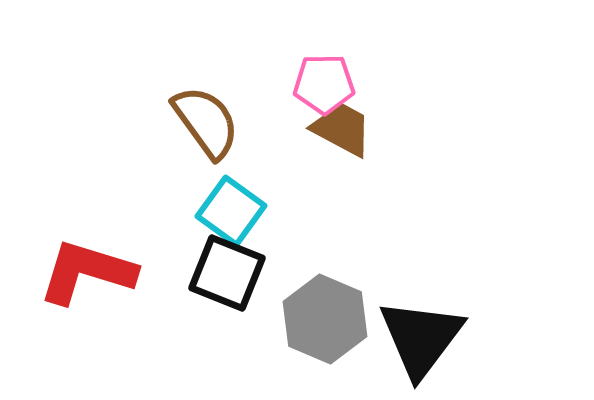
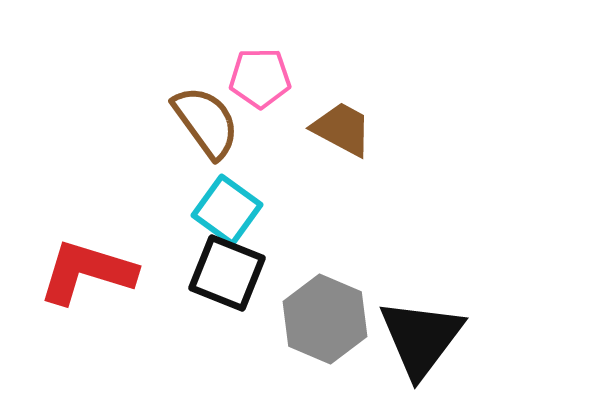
pink pentagon: moved 64 px left, 6 px up
cyan square: moved 4 px left, 1 px up
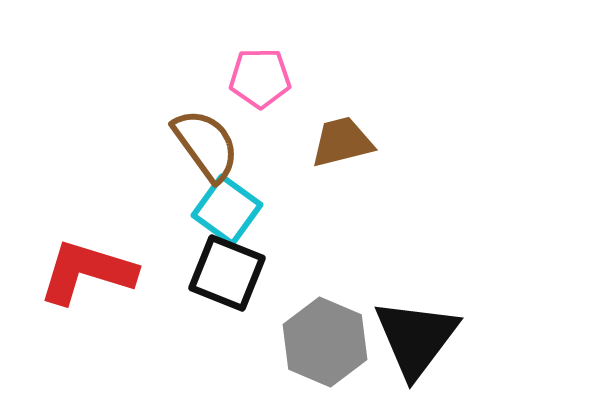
brown semicircle: moved 23 px down
brown trapezoid: moved 13 px down; rotated 42 degrees counterclockwise
gray hexagon: moved 23 px down
black triangle: moved 5 px left
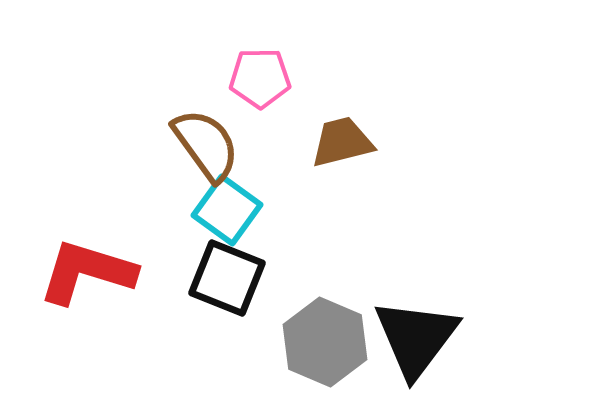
black square: moved 5 px down
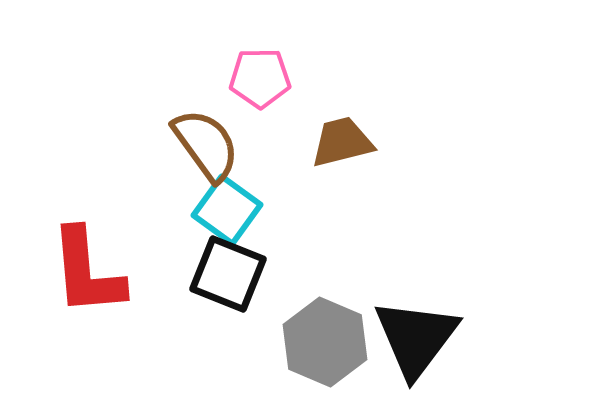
red L-shape: rotated 112 degrees counterclockwise
black square: moved 1 px right, 4 px up
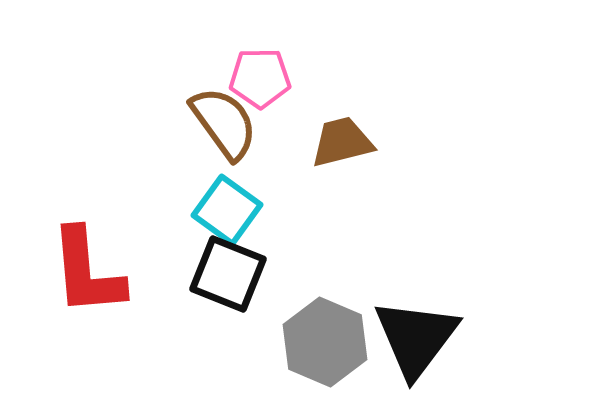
brown semicircle: moved 18 px right, 22 px up
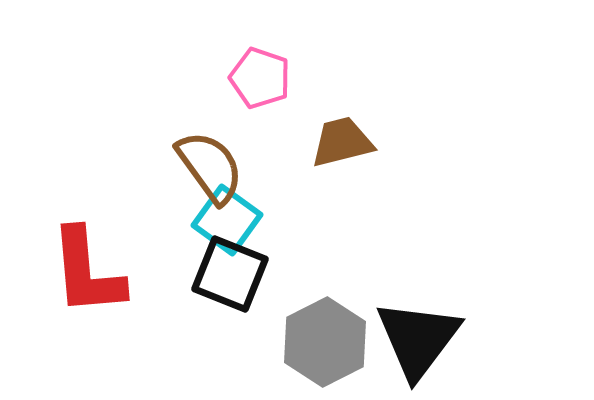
pink pentagon: rotated 20 degrees clockwise
brown semicircle: moved 14 px left, 44 px down
cyan square: moved 10 px down
black square: moved 2 px right
black triangle: moved 2 px right, 1 px down
gray hexagon: rotated 10 degrees clockwise
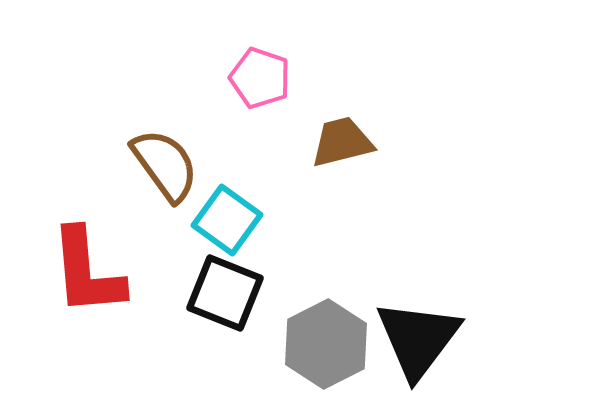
brown semicircle: moved 45 px left, 2 px up
black square: moved 5 px left, 19 px down
gray hexagon: moved 1 px right, 2 px down
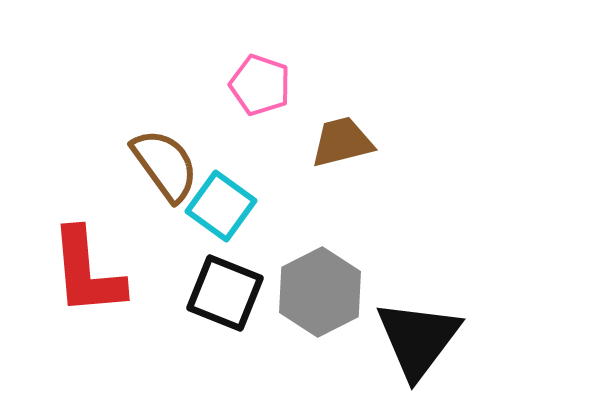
pink pentagon: moved 7 px down
cyan square: moved 6 px left, 14 px up
gray hexagon: moved 6 px left, 52 px up
